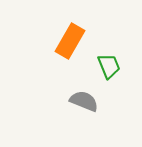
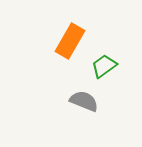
green trapezoid: moved 5 px left; rotated 104 degrees counterclockwise
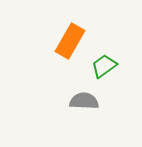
gray semicircle: rotated 20 degrees counterclockwise
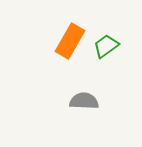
green trapezoid: moved 2 px right, 20 px up
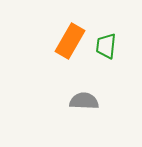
green trapezoid: rotated 48 degrees counterclockwise
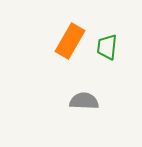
green trapezoid: moved 1 px right, 1 px down
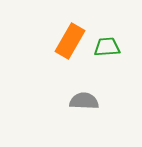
green trapezoid: rotated 80 degrees clockwise
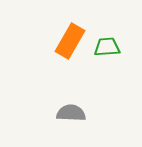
gray semicircle: moved 13 px left, 12 px down
